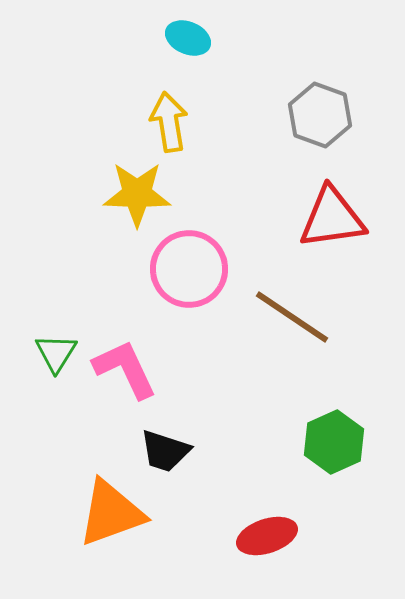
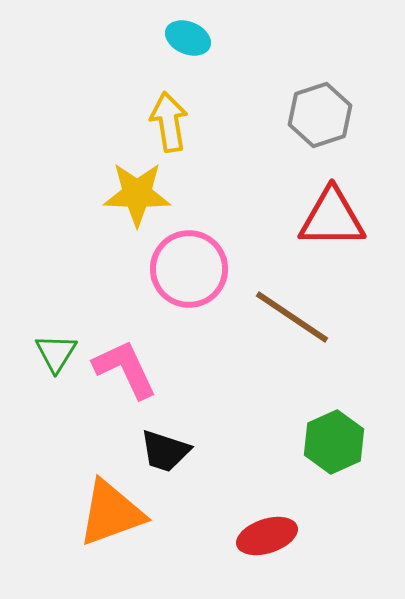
gray hexagon: rotated 22 degrees clockwise
red triangle: rotated 8 degrees clockwise
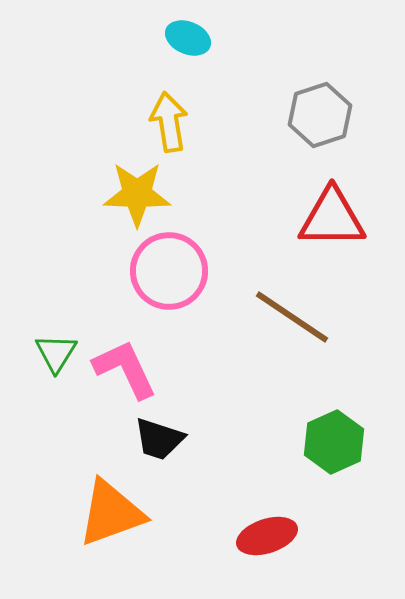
pink circle: moved 20 px left, 2 px down
black trapezoid: moved 6 px left, 12 px up
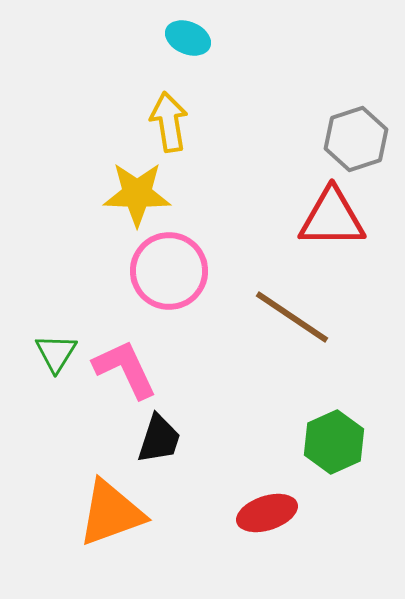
gray hexagon: moved 36 px right, 24 px down
black trapezoid: rotated 90 degrees counterclockwise
red ellipse: moved 23 px up
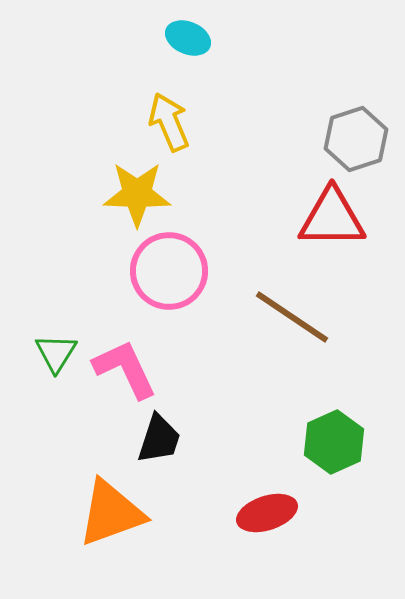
yellow arrow: rotated 14 degrees counterclockwise
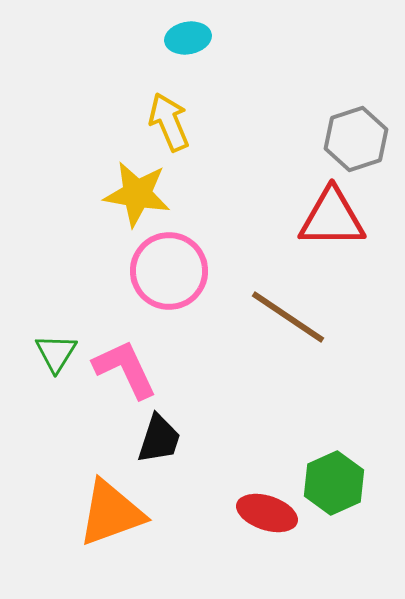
cyan ellipse: rotated 33 degrees counterclockwise
yellow star: rotated 8 degrees clockwise
brown line: moved 4 px left
green hexagon: moved 41 px down
red ellipse: rotated 36 degrees clockwise
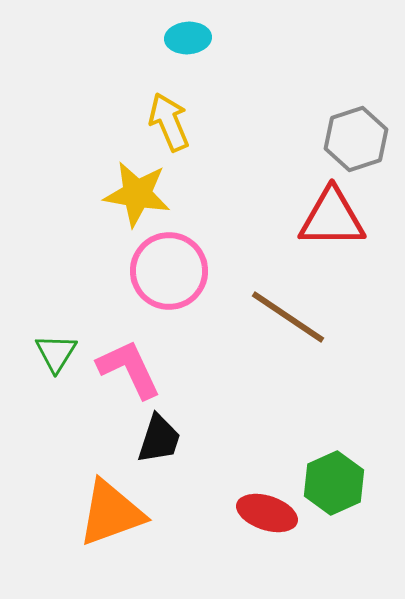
cyan ellipse: rotated 6 degrees clockwise
pink L-shape: moved 4 px right
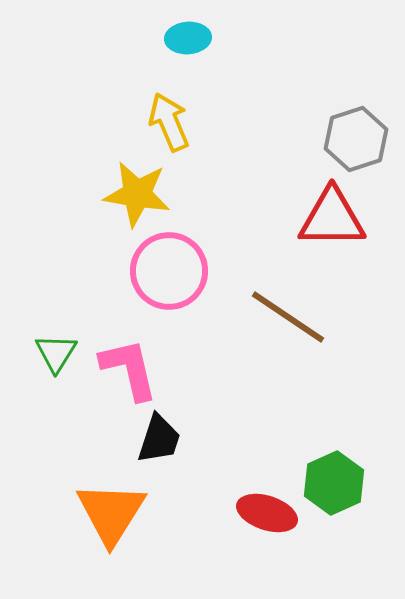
pink L-shape: rotated 12 degrees clockwise
orange triangle: rotated 38 degrees counterclockwise
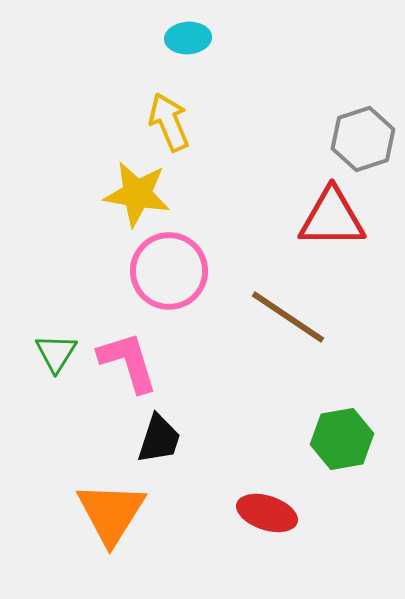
gray hexagon: moved 7 px right
pink L-shape: moved 1 px left, 7 px up; rotated 4 degrees counterclockwise
green hexagon: moved 8 px right, 44 px up; rotated 14 degrees clockwise
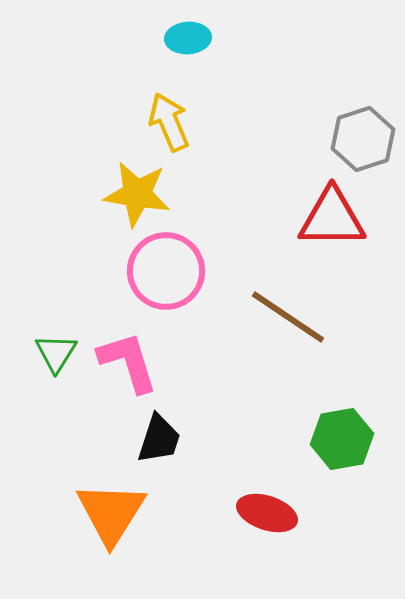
pink circle: moved 3 px left
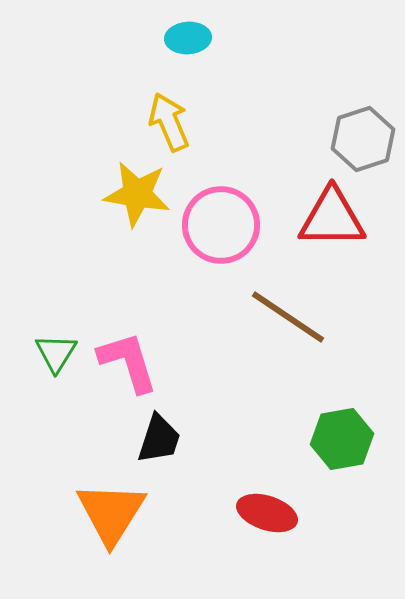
pink circle: moved 55 px right, 46 px up
